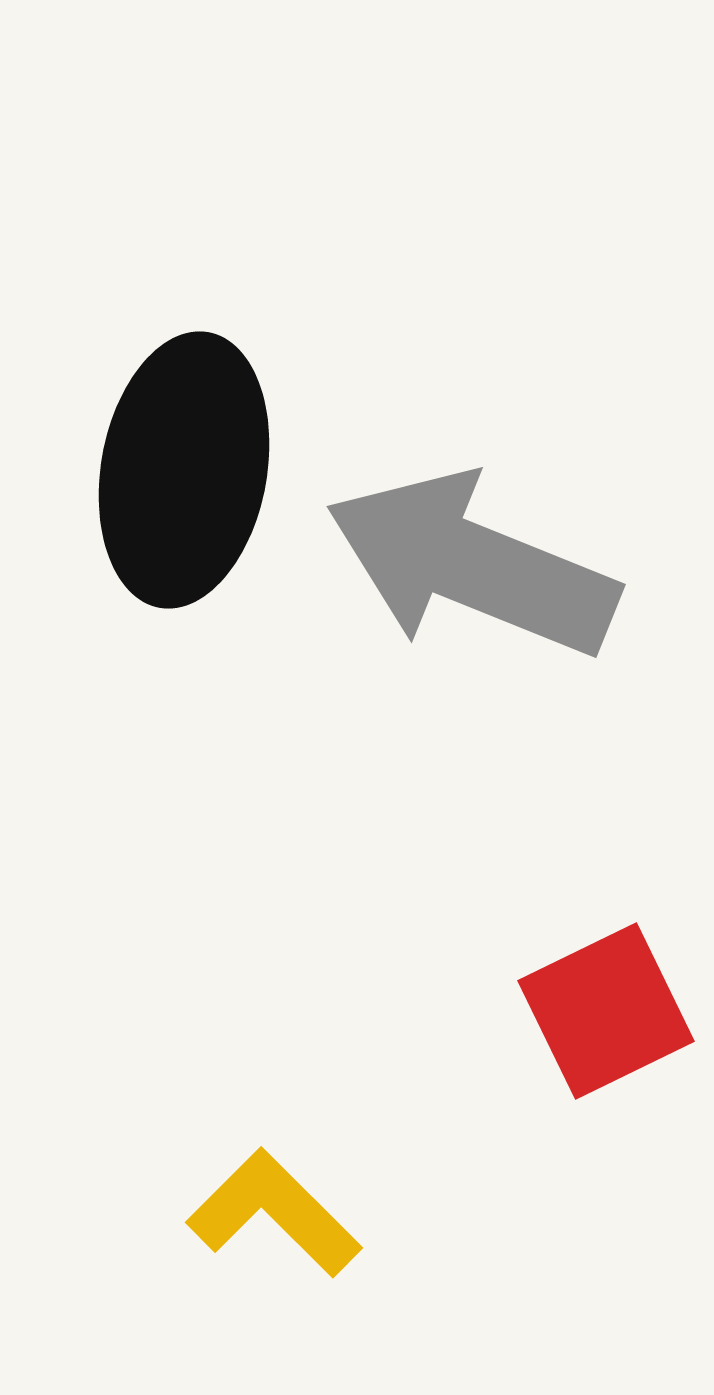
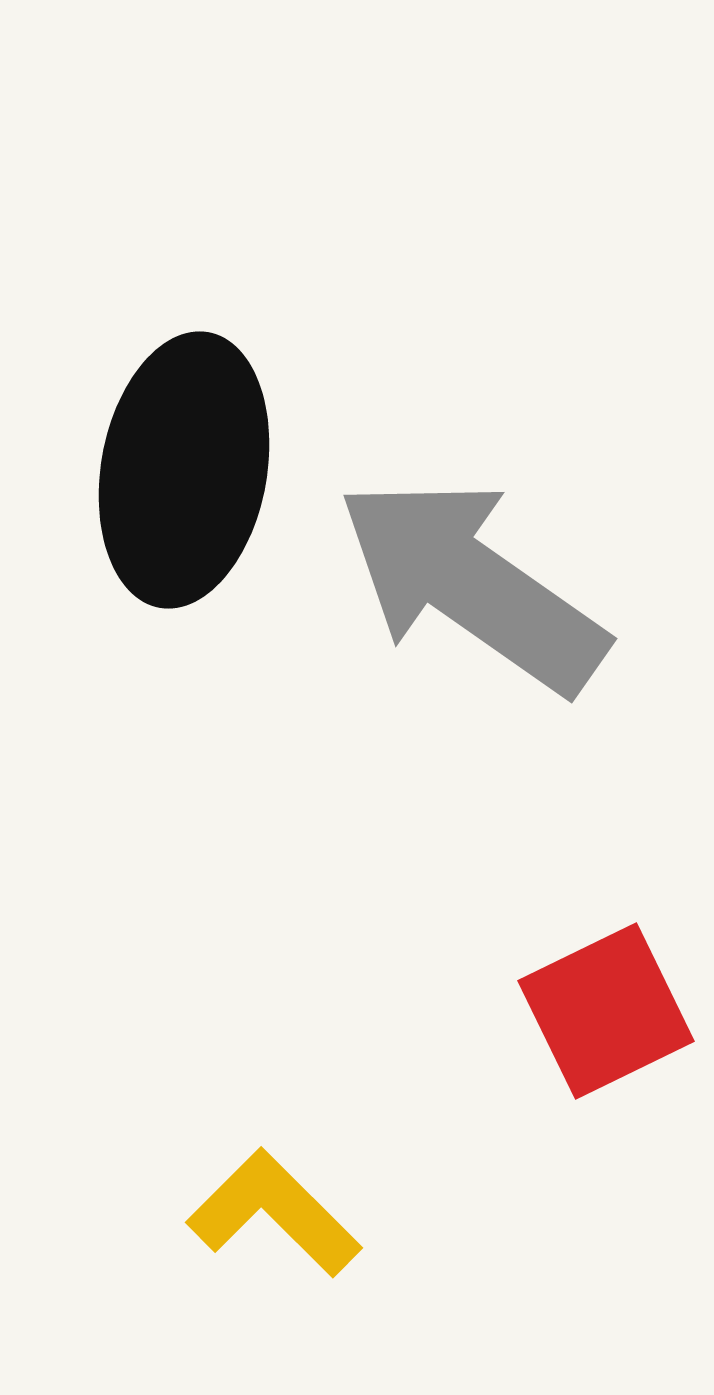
gray arrow: moved 20 px down; rotated 13 degrees clockwise
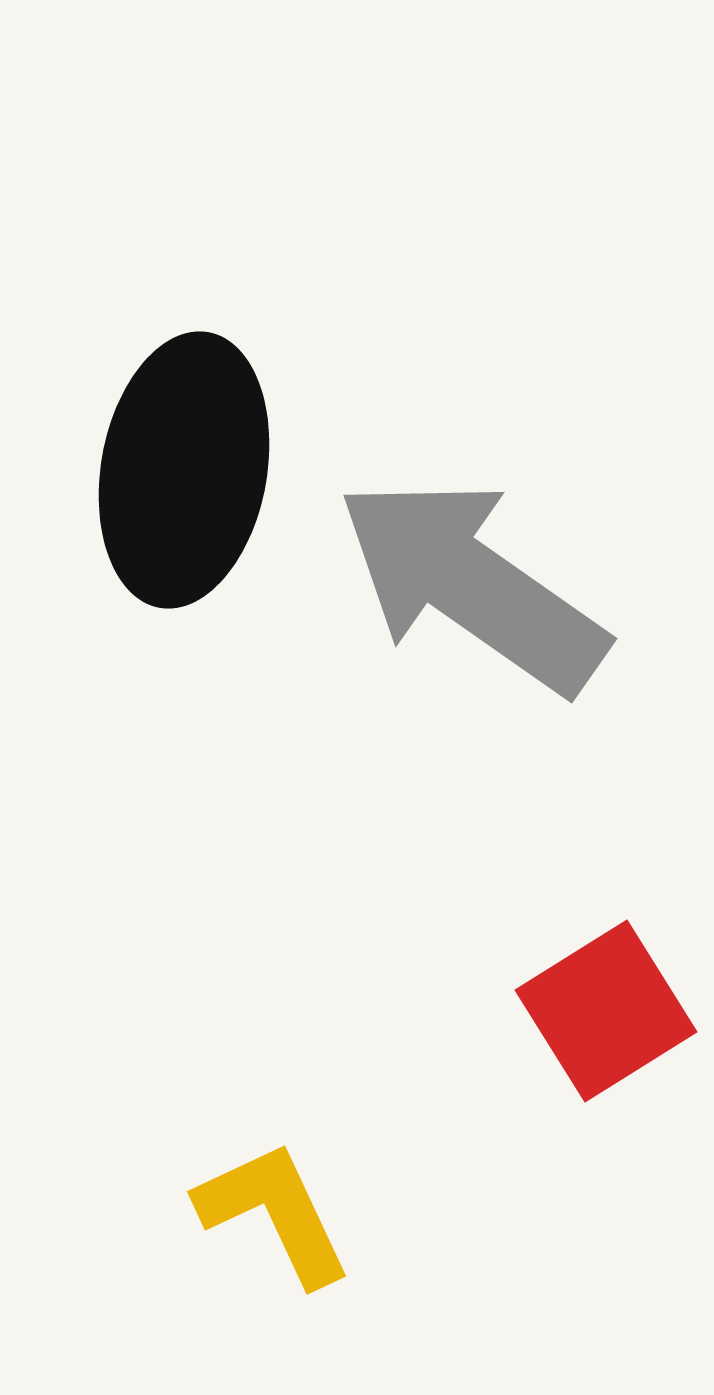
red square: rotated 6 degrees counterclockwise
yellow L-shape: rotated 20 degrees clockwise
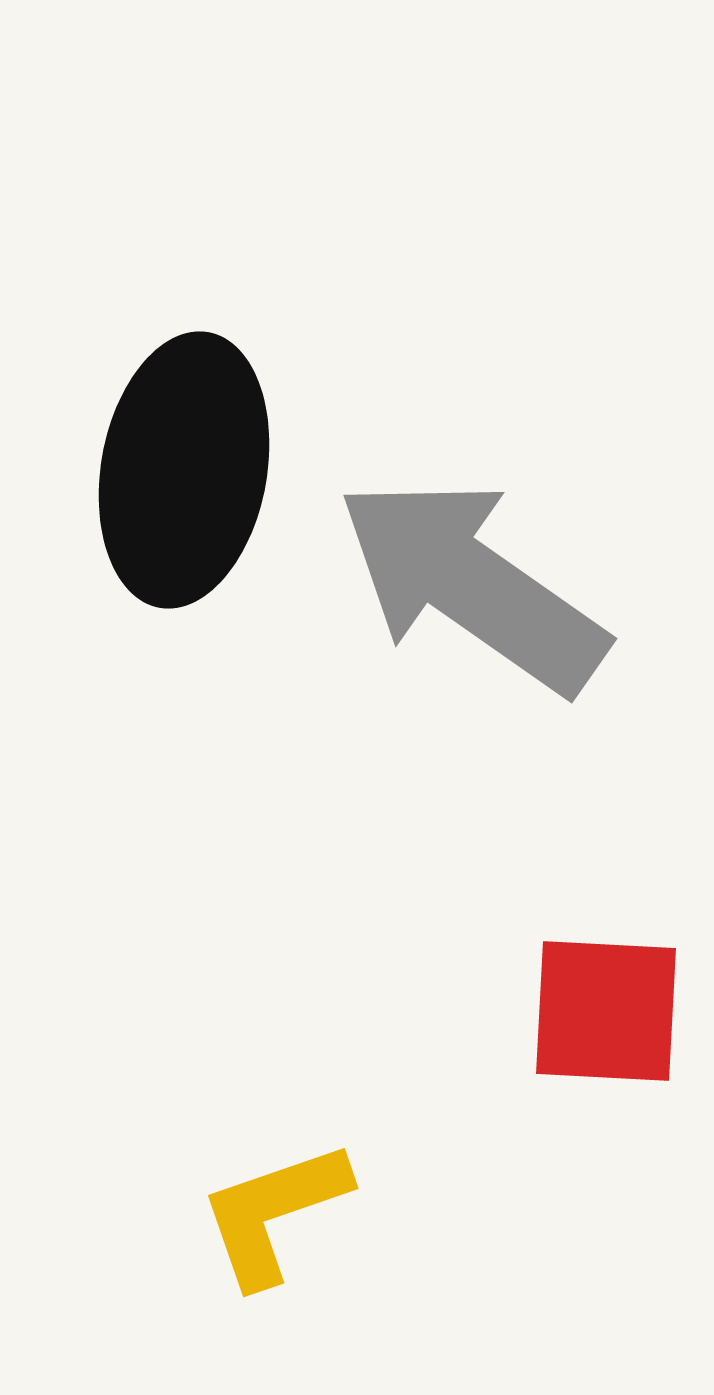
red square: rotated 35 degrees clockwise
yellow L-shape: rotated 84 degrees counterclockwise
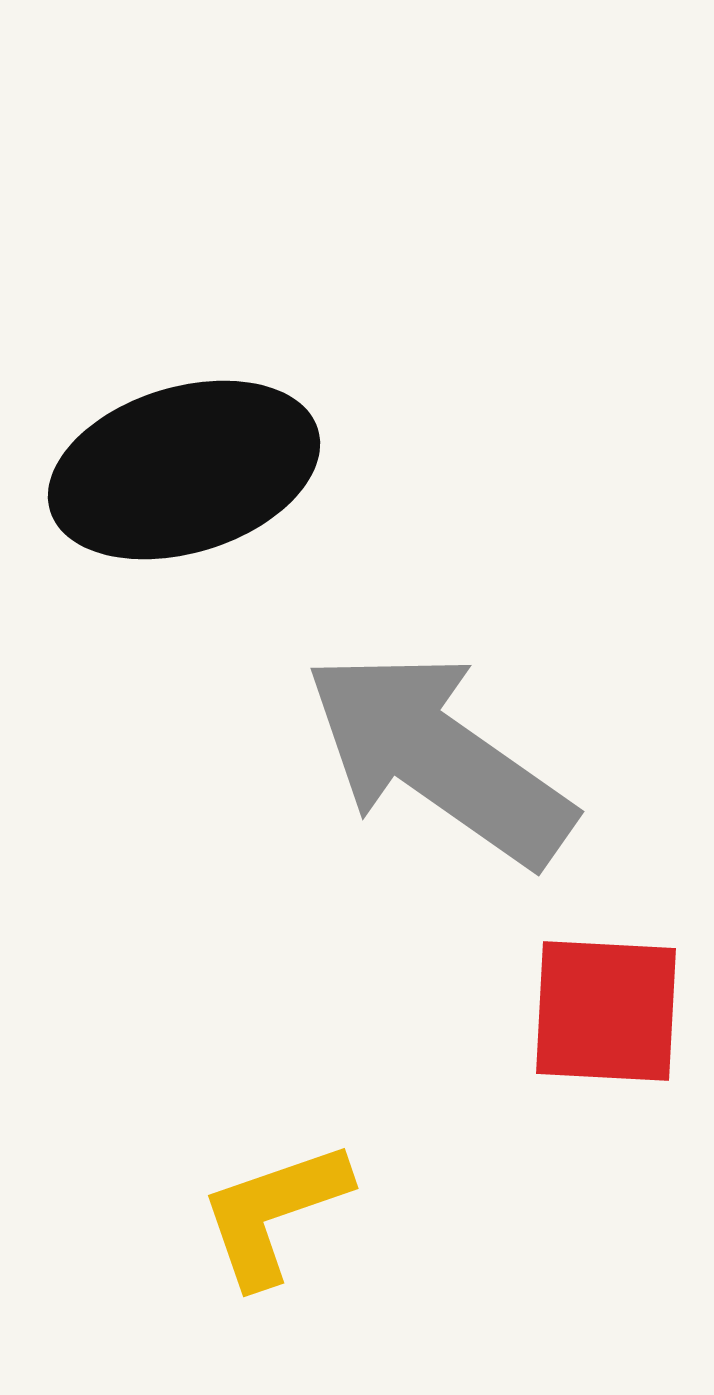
black ellipse: rotated 63 degrees clockwise
gray arrow: moved 33 px left, 173 px down
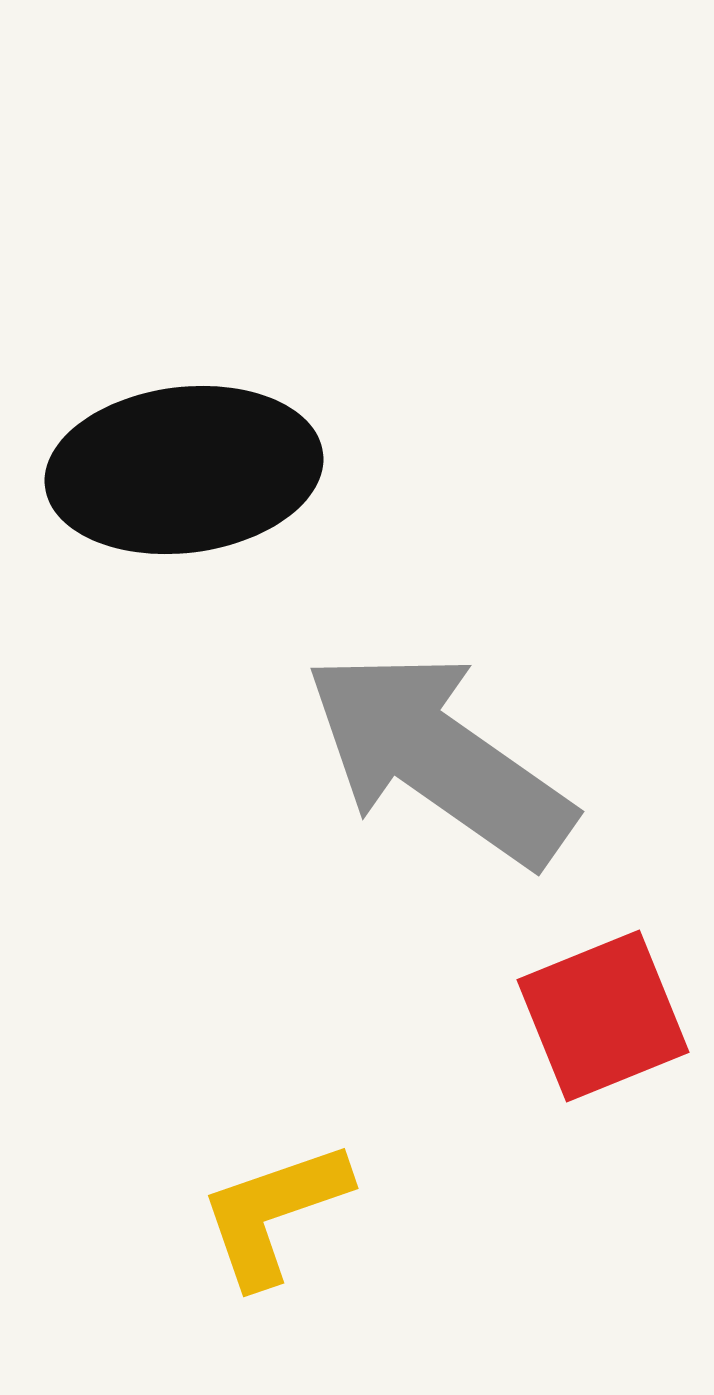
black ellipse: rotated 10 degrees clockwise
red square: moved 3 px left, 5 px down; rotated 25 degrees counterclockwise
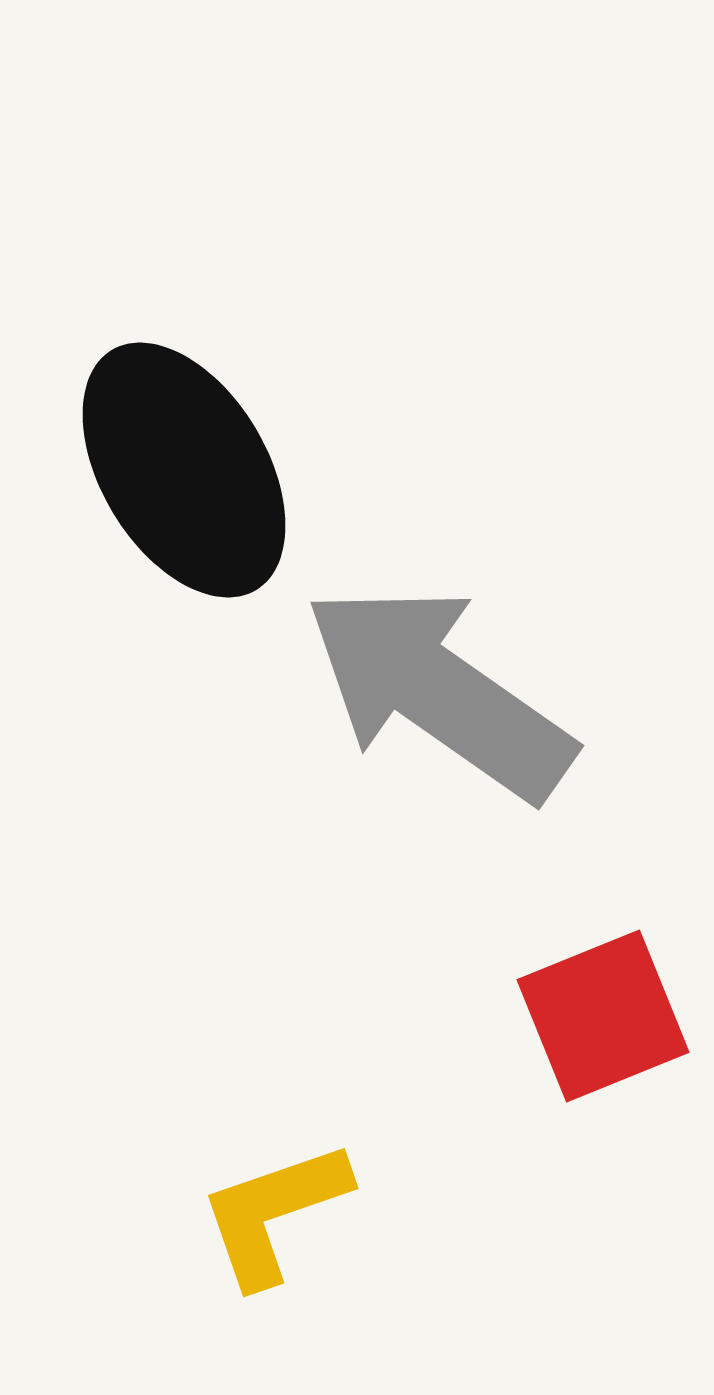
black ellipse: rotated 66 degrees clockwise
gray arrow: moved 66 px up
